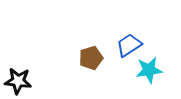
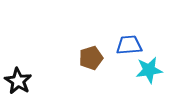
blue trapezoid: rotated 28 degrees clockwise
black star: rotated 24 degrees clockwise
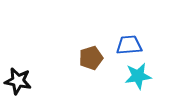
cyan star: moved 11 px left, 6 px down
black star: rotated 20 degrees counterclockwise
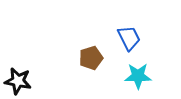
blue trapezoid: moved 7 px up; rotated 68 degrees clockwise
cyan star: rotated 8 degrees clockwise
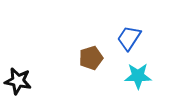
blue trapezoid: rotated 120 degrees counterclockwise
